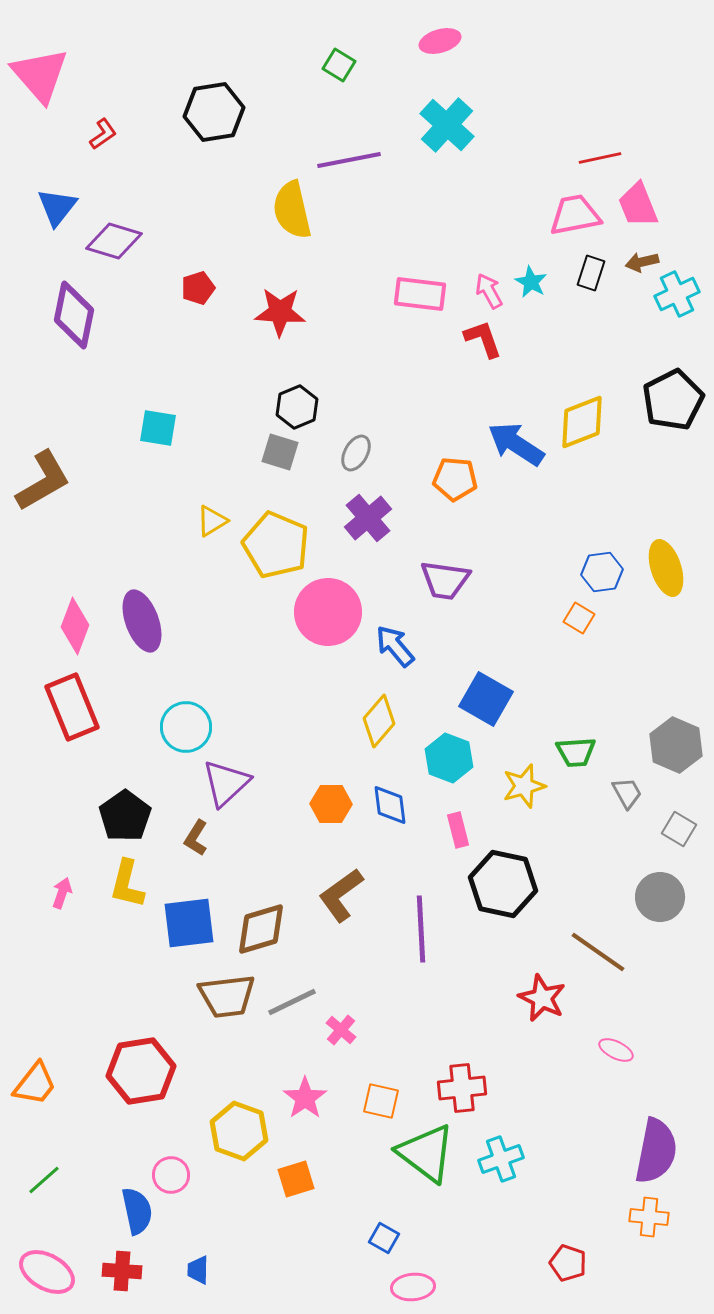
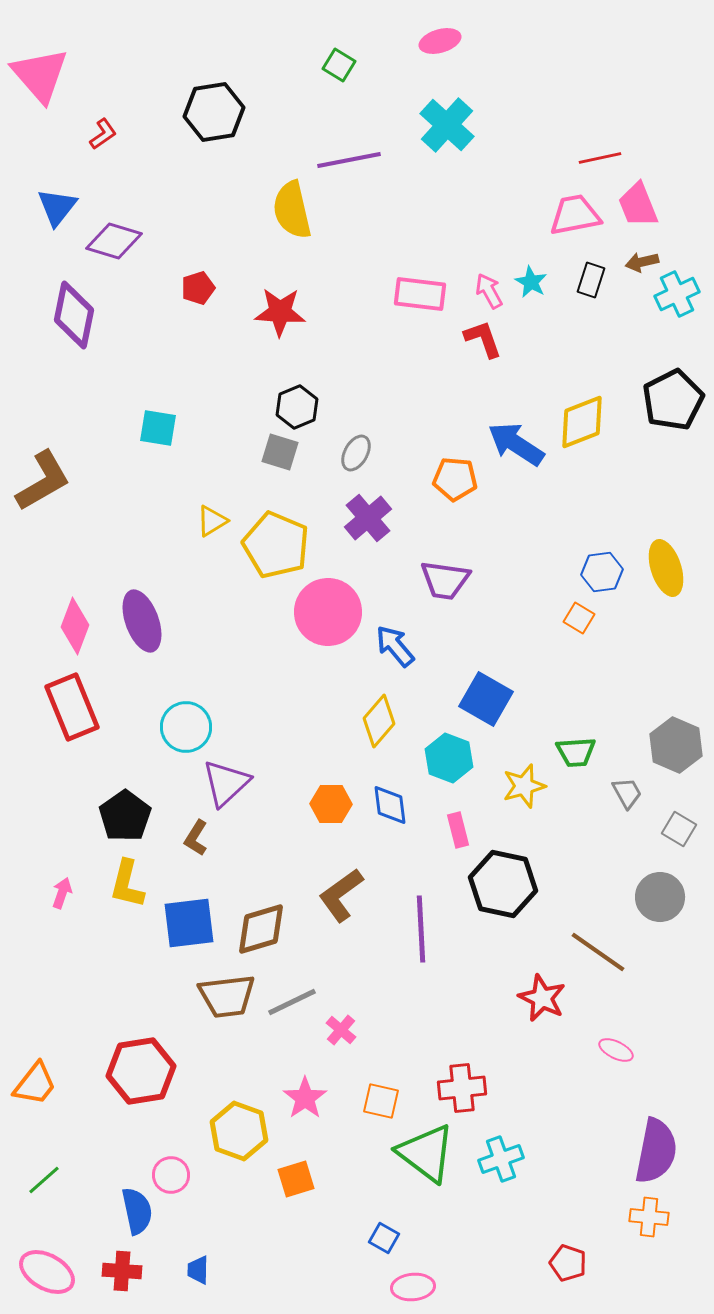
black rectangle at (591, 273): moved 7 px down
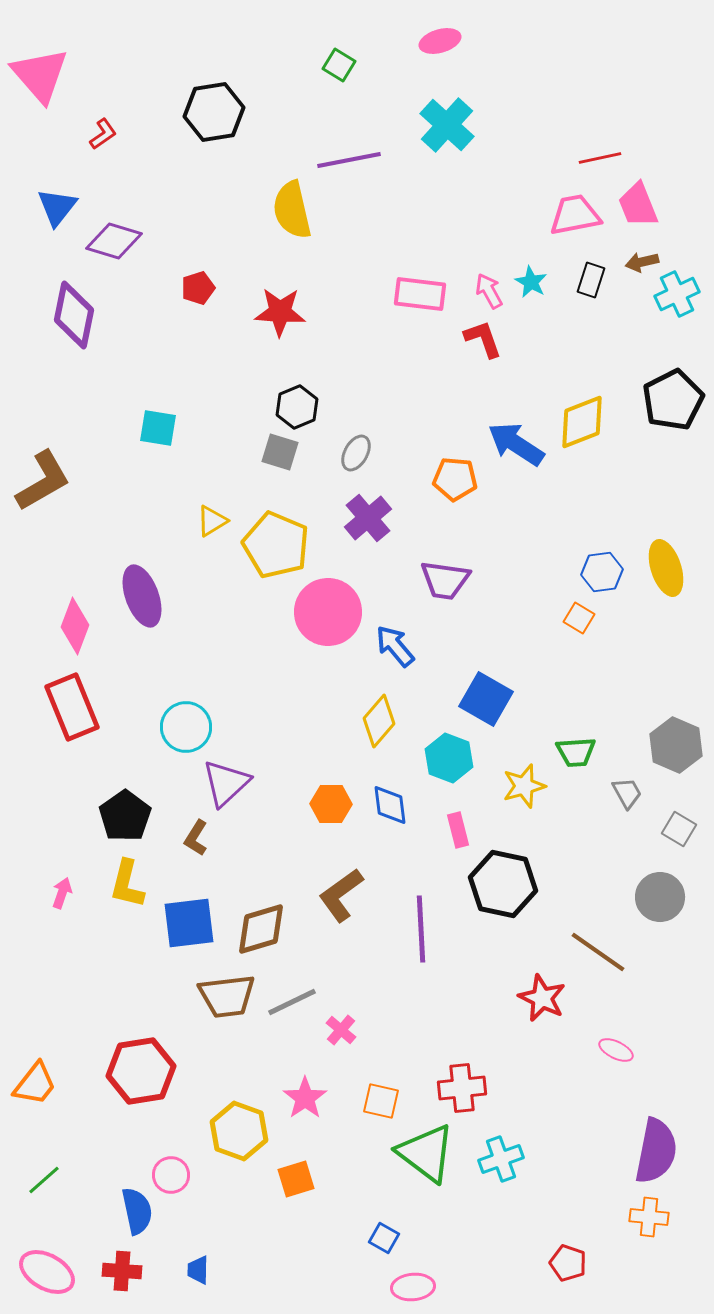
purple ellipse at (142, 621): moved 25 px up
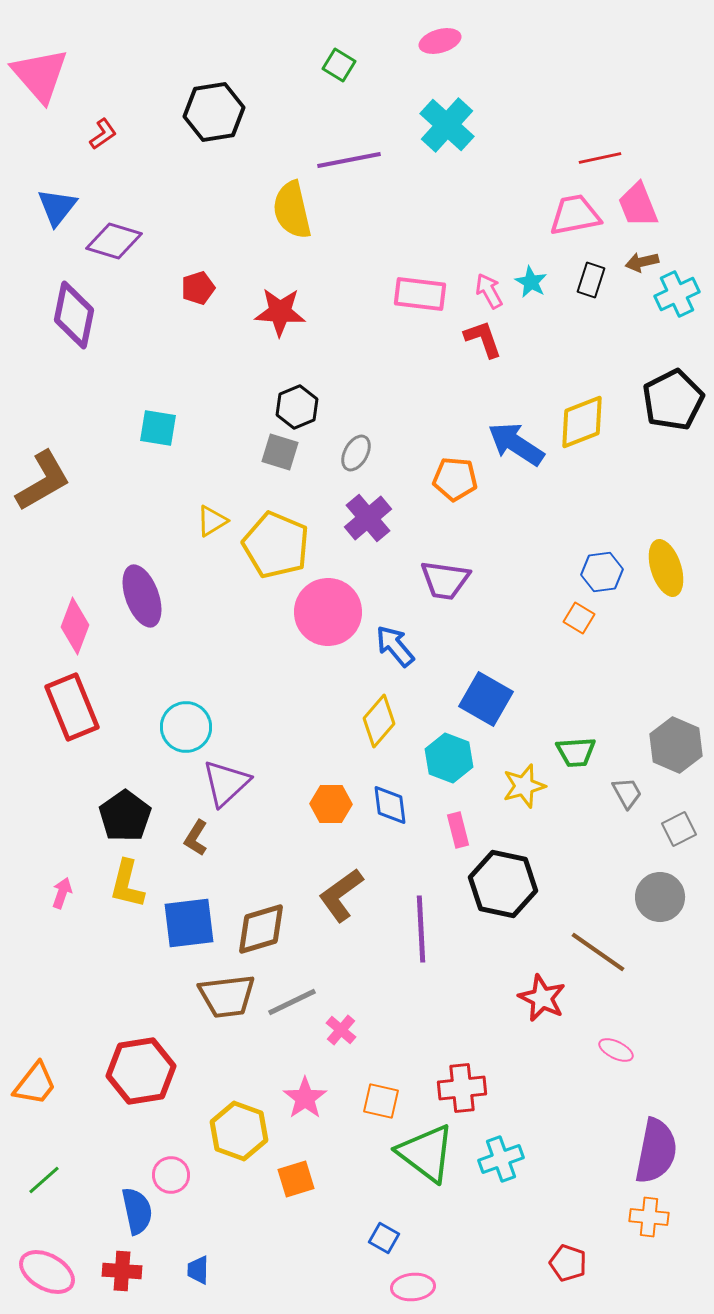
gray square at (679, 829): rotated 32 degrees clockwise
